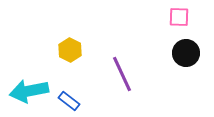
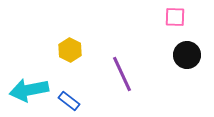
pink square: moved 4 px left
black circle: moved 1 px right, 2 px down
cyan arrow: moved 1 px up
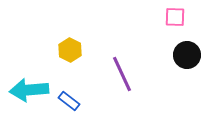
cyan arrow: rotated 6 degrees clockwise
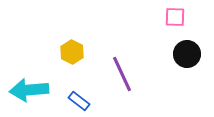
yellow hexagon: moved 2 px right, 2 px down
black circle: moved 1 px up
blue rectangle: moved 10 px right
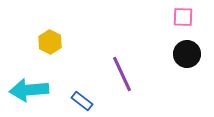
pink square: moved 8 px right
yellow hexagon: moved 22 px left, 10 px up
blue rectangle: moved 3 px right
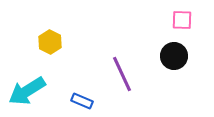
pink square: moved 1 px left, 3 px down
black circle: moved 13 px left, 2 px down
cyan arrow: moved 2 px left, 1 px down; rotated 27 degrees counterclockwise
blue rectangle: rotated 15 degrees counterclockwise
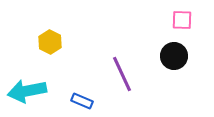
cyan arrow: rotated 21 degrees clockwise
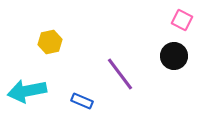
pink square: rotated 25 degrees clockwise
yellow hexagon: rotated 20 degrees clockwise
purple line: moved 2 px left; rotated 12 degrees counterclockwise
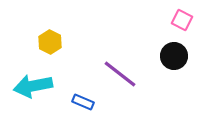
yellow hexagon: rotated 20 degrees counterclockwise
purple line: rotated 15 degrees counterclockwise
cyan arrow: moved 6 px right, 5 px up
blue rectangle: moved 1 px right, 1 px down
